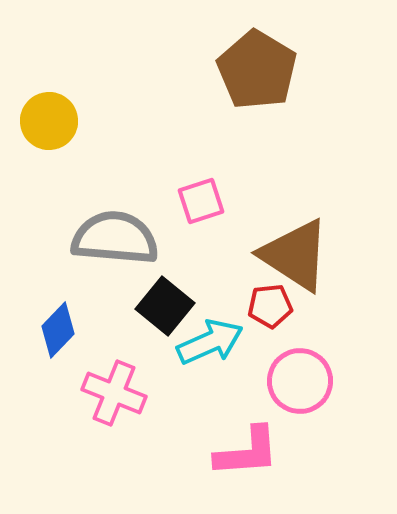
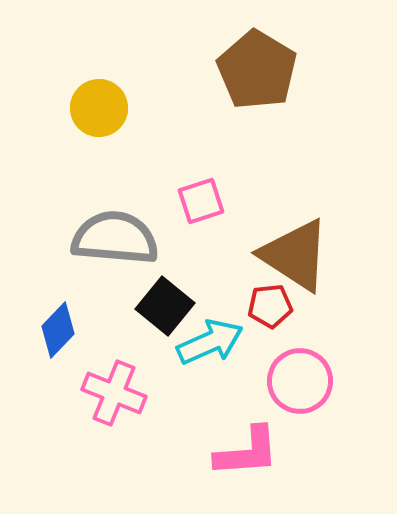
yellow circle: moved 50 px right, 13 px up
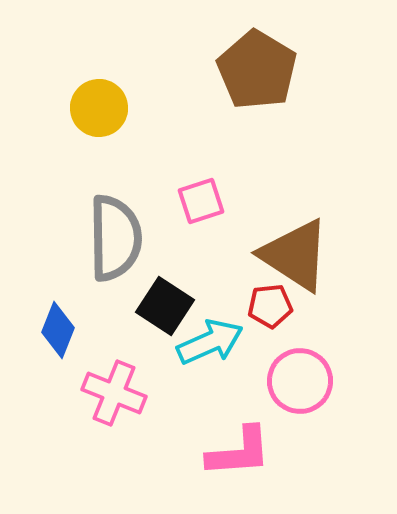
gray semicircle: rotated 84 degrees clockwise
black square: rotated 6 degrees counterclockwise
blue diamond: rotated 22 degrees counterclockwise
pink L-shape: moved 8 px left
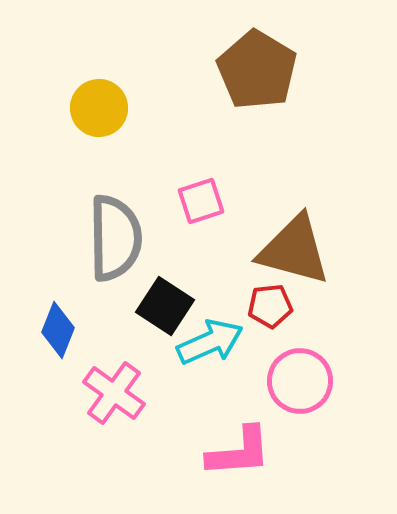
brown triangle: moved 1 px left, 5 px up; rotated 18 degrees counterclockwise
pink cross: rotated 14 degrees clockwise
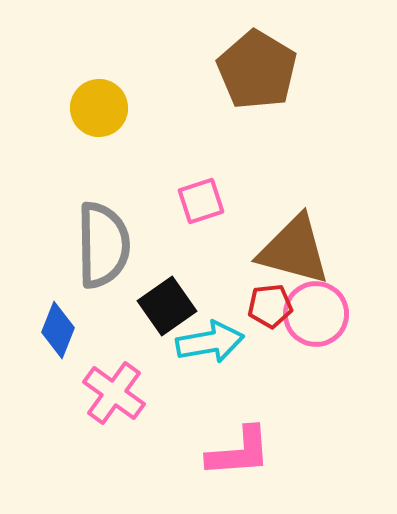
gray semicircle: moved 12 px left, 7 px down
black square: moved 2 px right; rotated 22 degrees clockwise
cyan arrow: rotated 14 degrees clockwise
pink circle: moved 16 px right, 67 px up
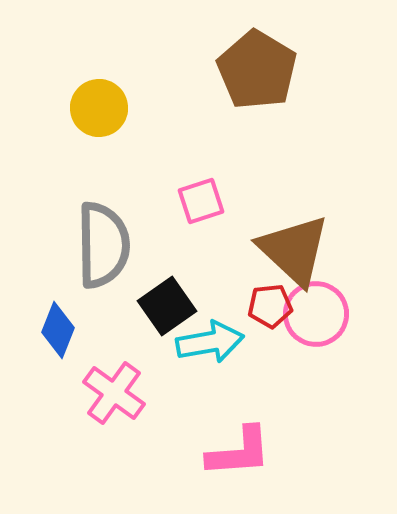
brown triangle: rotated 28 degrees clockwise
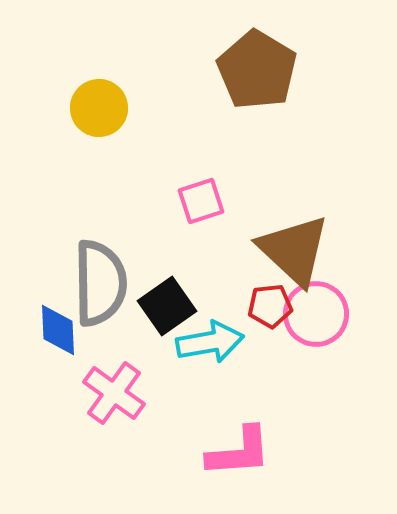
gray semicircle: moved 3 px left, 38 px down
blue diamond: rotated 24 degrees counterclockwise
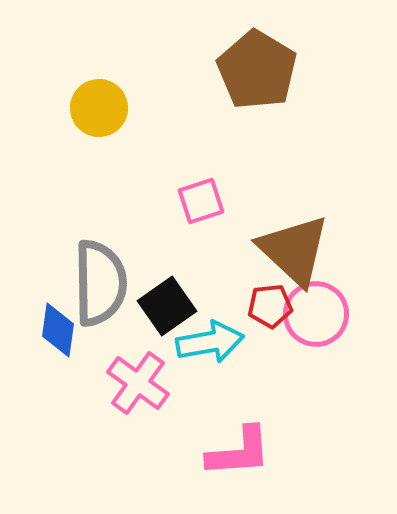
blue diamond: rotated 10 degrees clockwise
pink cross: moved 24 px right, 10 px up
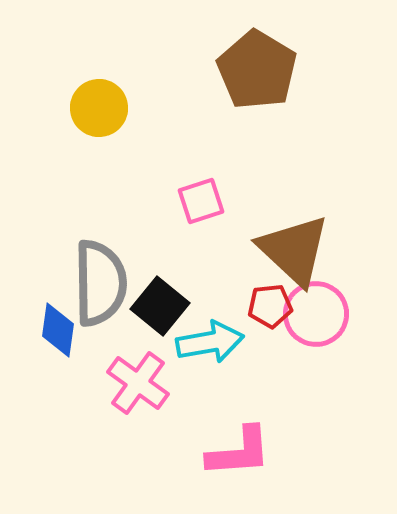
black square: moved 7 px left; rotated 16 degrees counterclockwise
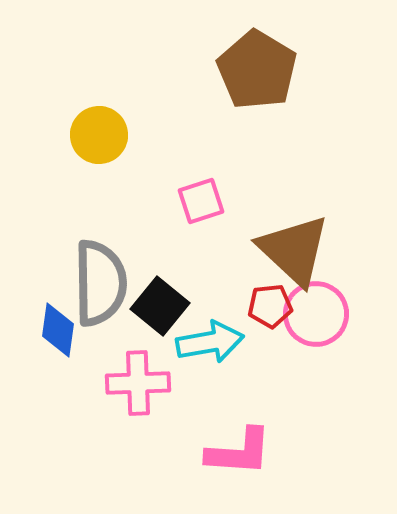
yellow circle: moved 27 px down
pink cross: rotated 38 degrees counterclockwise
pink L-shape: rotated 8 degrees clockwise
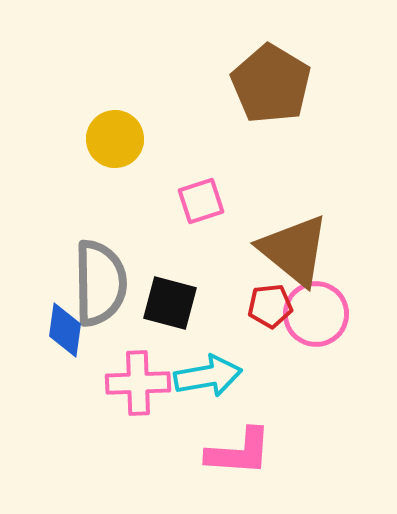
brown pentagon: moved 14 px right, 14 px down
yellow circle: moved 16 px right, 4 px down
brown triangle: rotated 4 degrees counterclockwise
black square: moved 10 px right, 3 px up; rotated 24 degrees counterclockwise
blue diamond: moved 7 px right
cyan arrow: moved 2 px left, 34 px down
